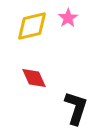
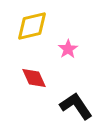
pink star: moved 31 px down
black L-shape: moved 2 px up; rotated 52 degrees counterclockwise
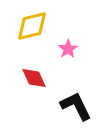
black L-shape: rotated 8 degrees clockwise
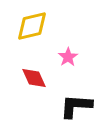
pink star: moved 8 px down
black L-shape: rotated 60 degrees counterclockwise
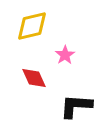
pink star: moved 3 px left, 2 px up
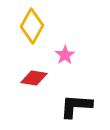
yellow diamond: rotated 48 degrees counterclockwise
red diamond: rotated 56 degrees counterclockwise
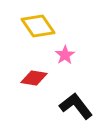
yellow diamond: moved 6 px right; rotated 64 degrees counterclockwise
black L-shape: rotated 48 degrees clockwise
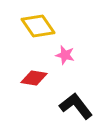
pink star: rotated 24 degrees counterclockwise
